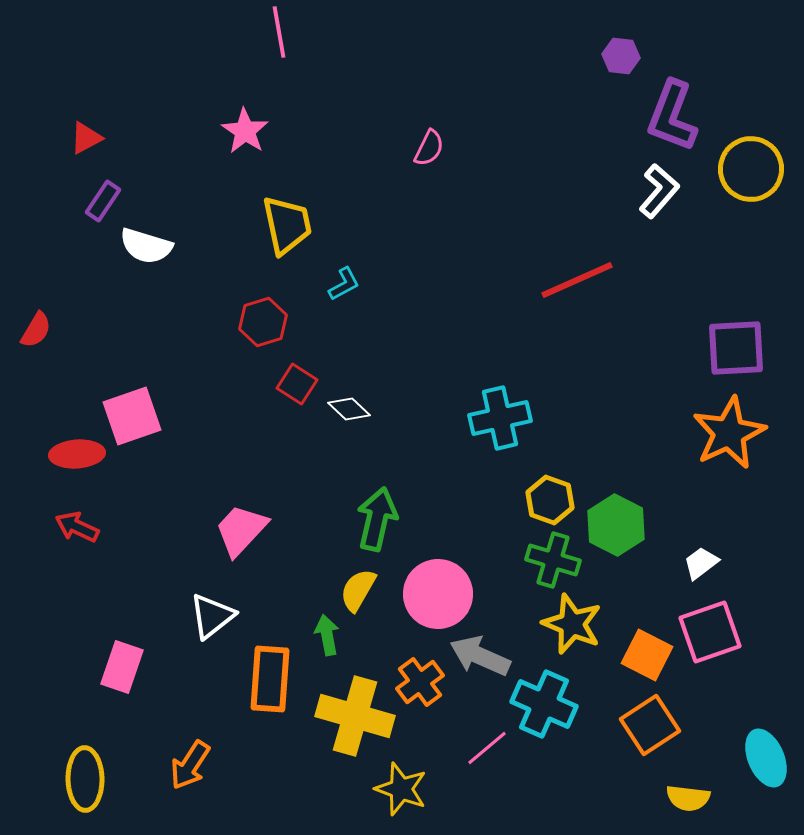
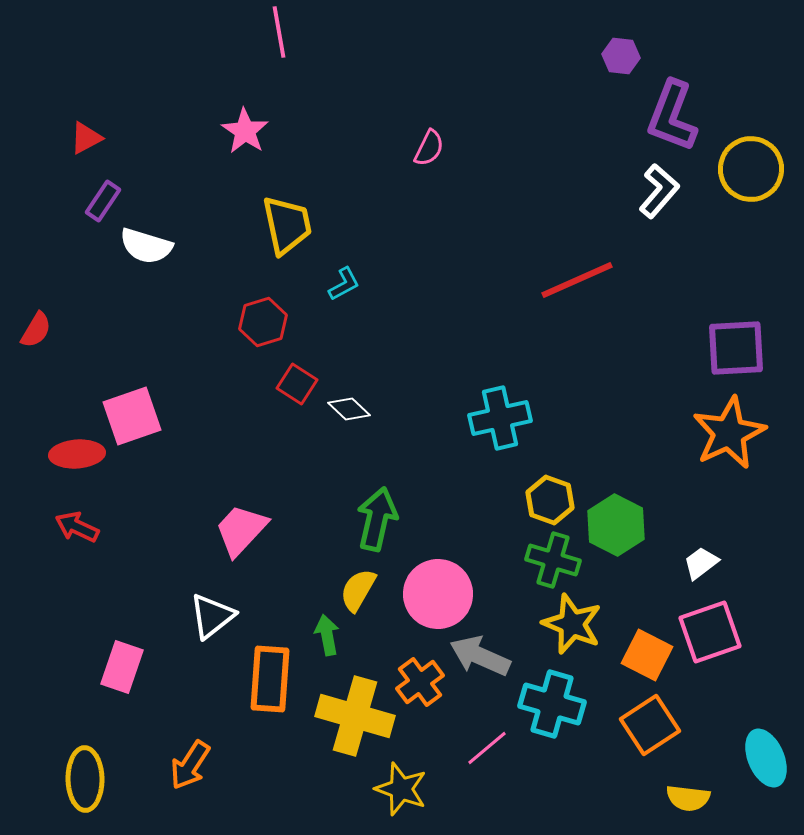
cyan cross at (544, 704): moved 8 px right; rotated 8 degrees counterclockwise
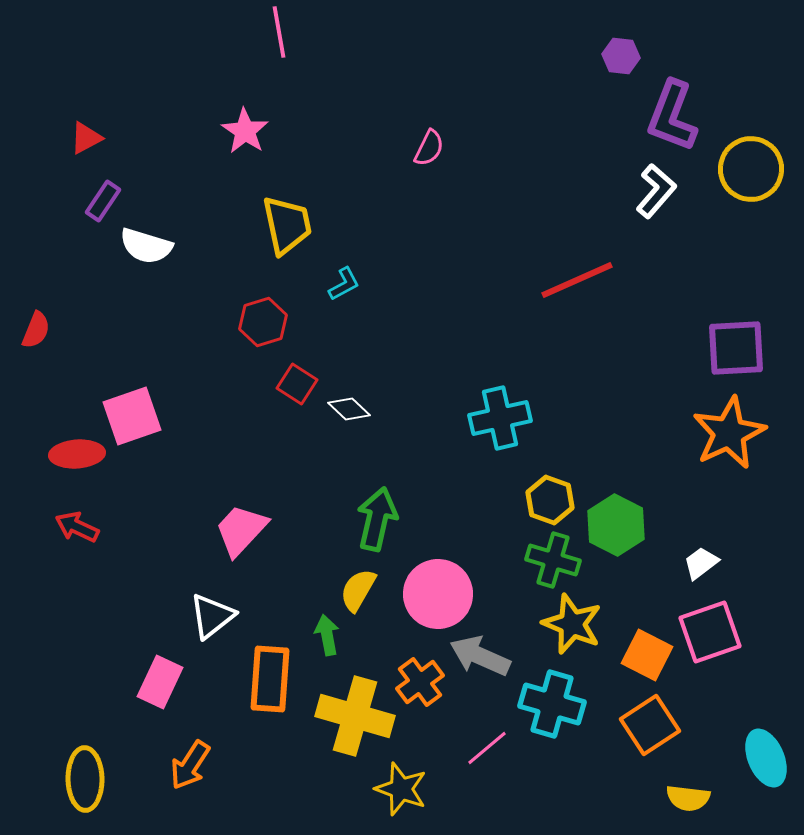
white L-shape at (659, 191): moved 3 px left
red semicircle at (36, 330): rotated 9 degrees counterclockwise
pink rectangle at (122, 667): moved 38 px right, 15 px down; rotated 6 degrees clockwise
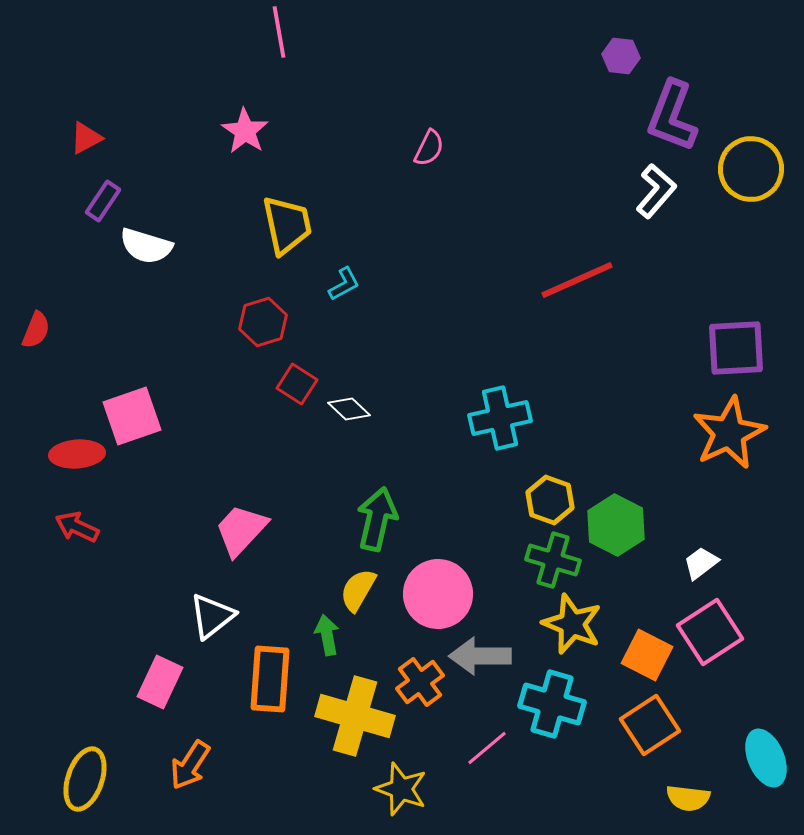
pink square at (710, 632): rotated 14 degrees counterclockwise
gray arrow at (480, 656): rotated 24 degrees counterclockwise
yellow ellipse at (85, 779): rotated 20 degrees clockwise
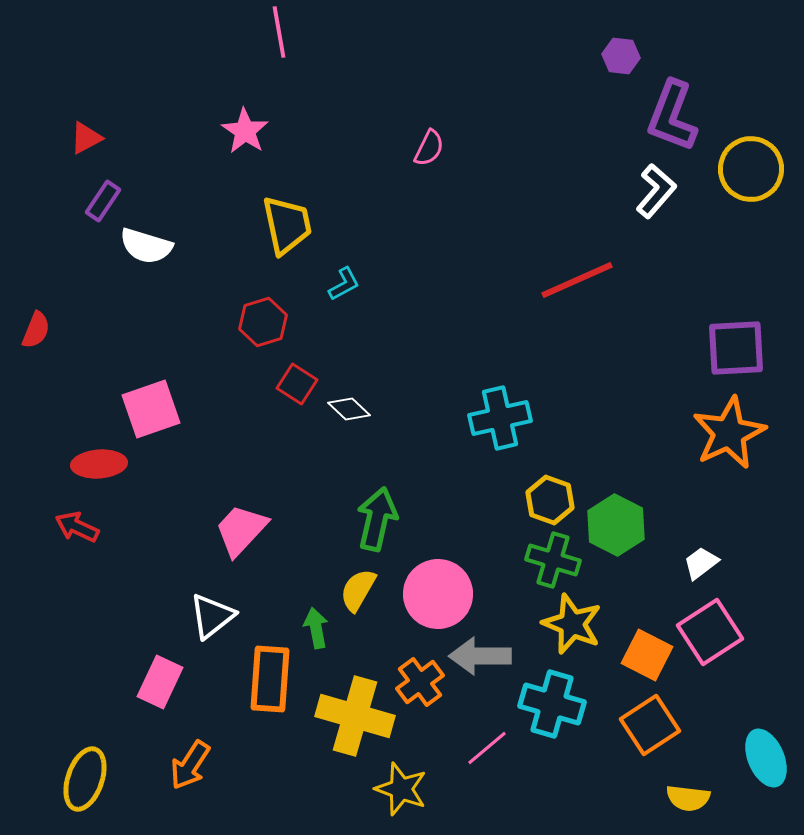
pink square at (132, 416): moved 19 px right, 7 px up
red ellipse at (77, 454): moved 22 px right, 10 px down
green arrow at (327, 635): moved 11 px left, 7 px up
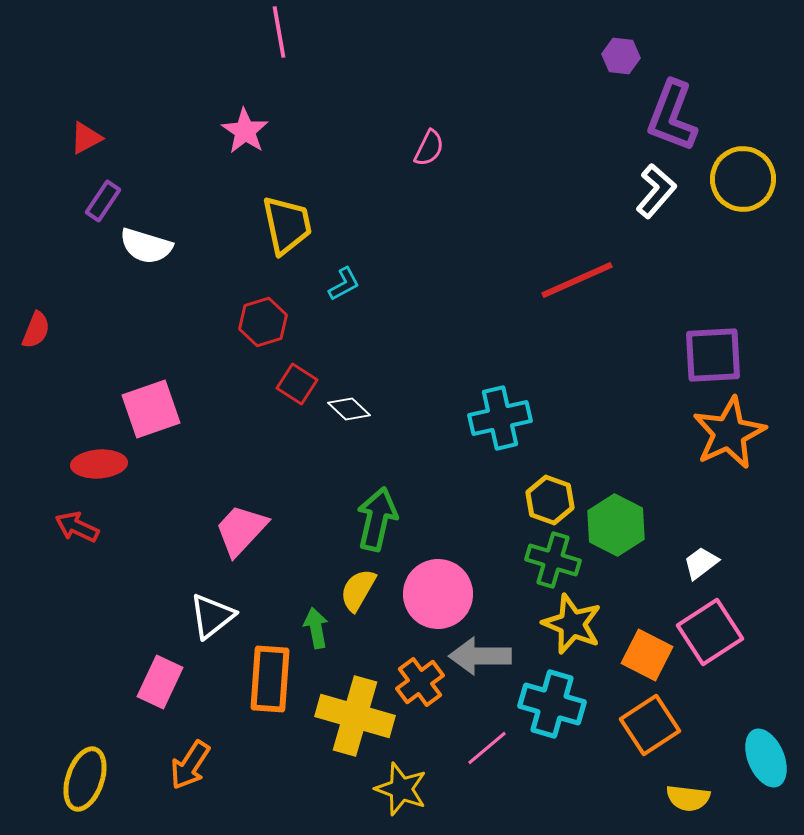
yellow circle at (751, 169): moved 8 px left, 10 px down
purple square at (736, 348): moved 23 px left, 7 px down
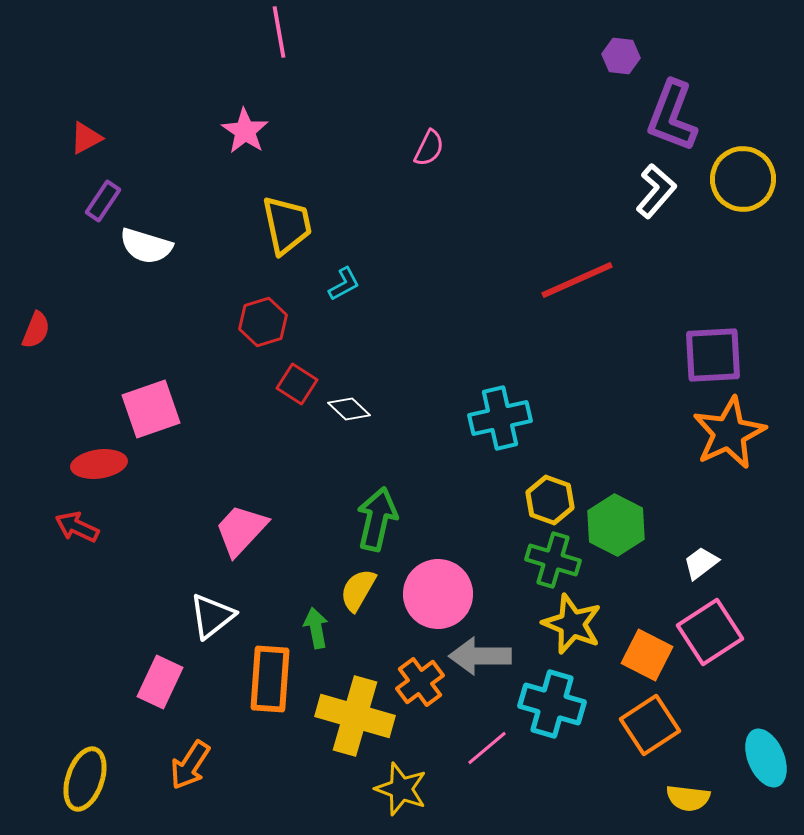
red ellipse at (99, 464): rotated 4 degrees counterclockwise
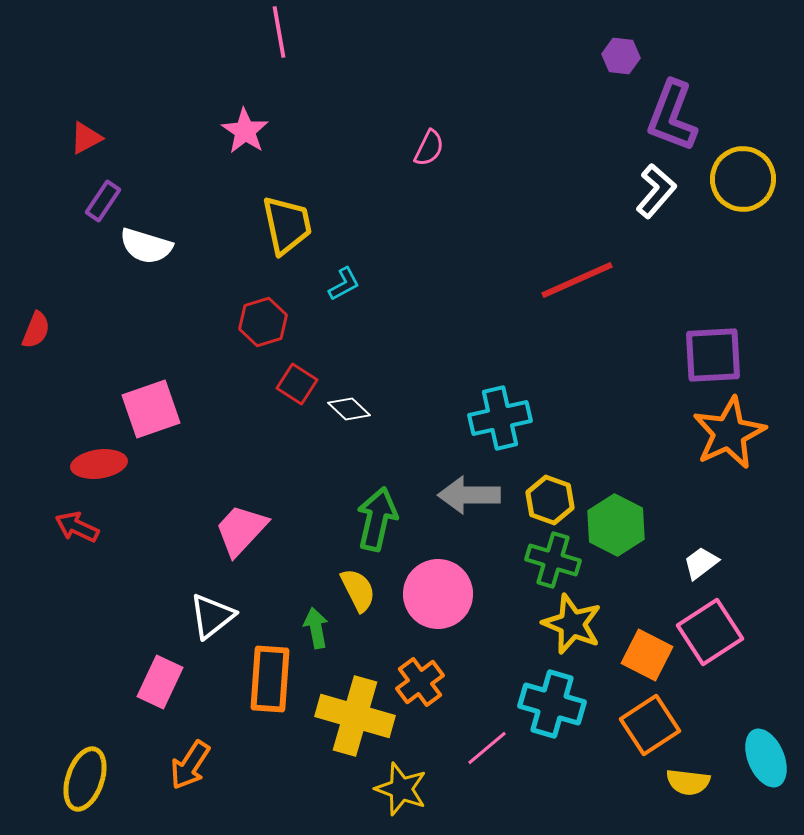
yellow semicircle at (358, 590): rotated 123 degrees clockwise
gray arrow at (480, 656): moved 11 px left, 161 px up
yellow semicircle at (688, 798): moved 16 px up
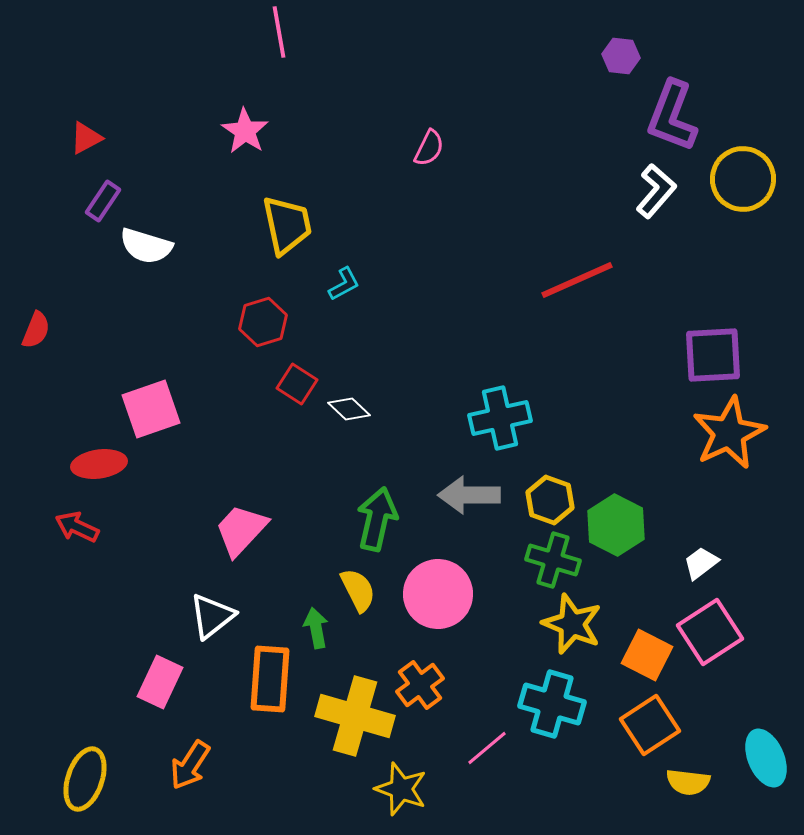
orange cross at (420, 682): moved 3 px down
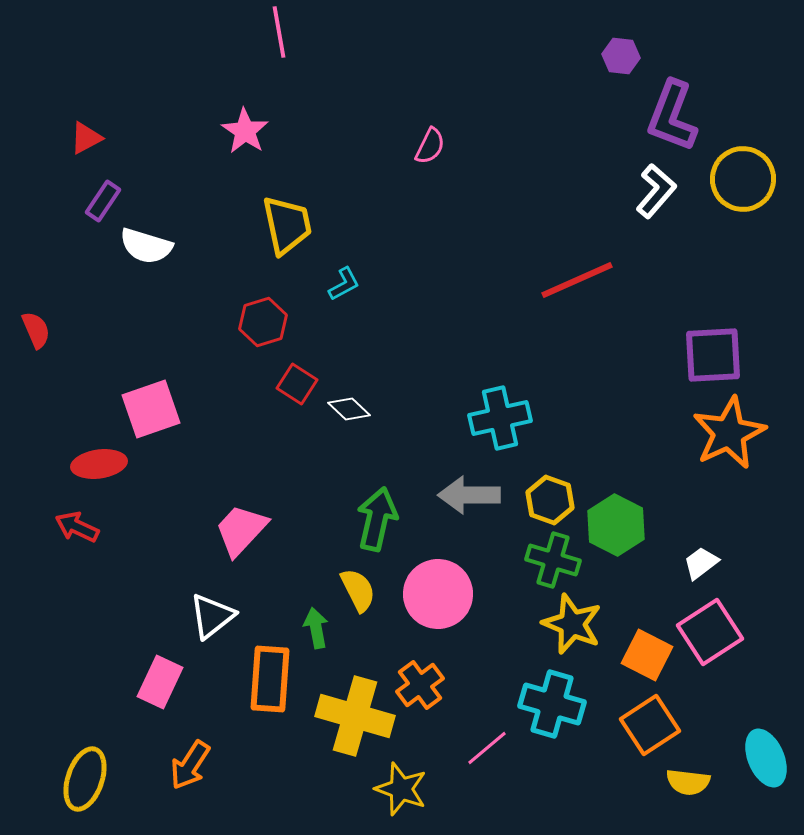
pink semicircle at (429, 148): moved 1 px right, 2 px up
red semicircle at (36, 330): rotated 45 degrees counterclockwise
